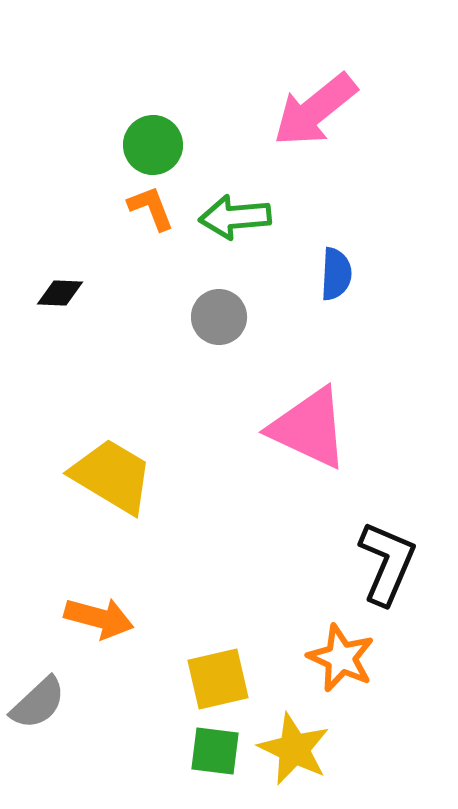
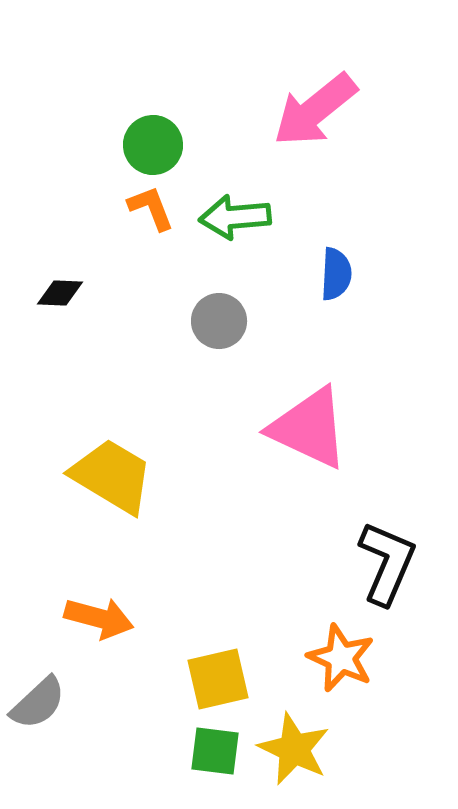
gray circle: moved 4 px down
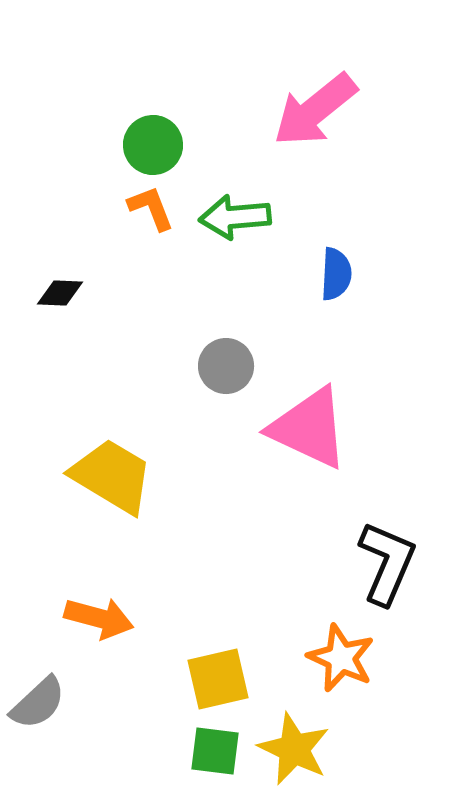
gray circle: moved 7 px right, 45 px down
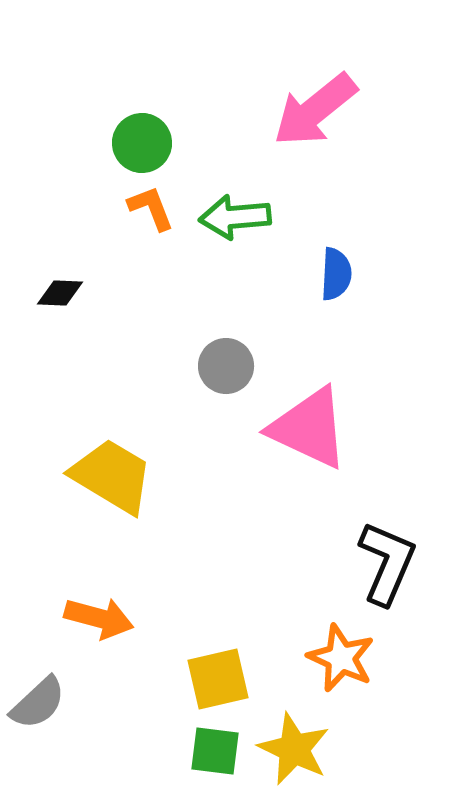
green circle: moved 11 px left, 2 px up
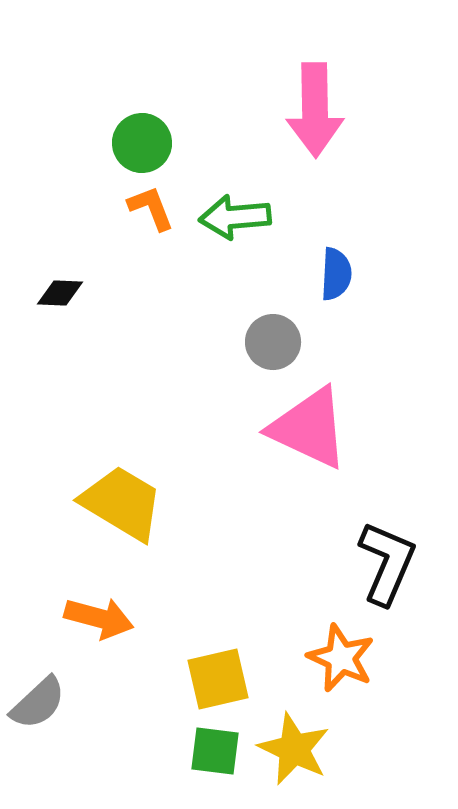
pink arrow: rotated 52 degrees counterclockwise
gray circle: moved 47 px right, 24 px up
yellow trapezoid: moved 10 px right, 27 px down
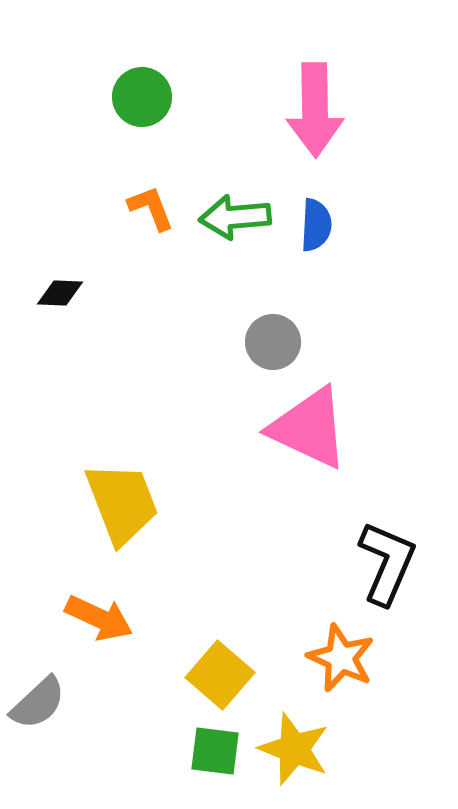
green circle: moved 46 px up
blue semicircle: moved 20 px left, 49 px up
yellow trapezoid: rotated 38 degrees clockwise
orange arrow: rotated 10 degrees clockwise
yellow square: moved 2 px right, 4 px up; rotated 36 degrees counterclockwise
yellow star: rotated 4 degrees counterclockwise
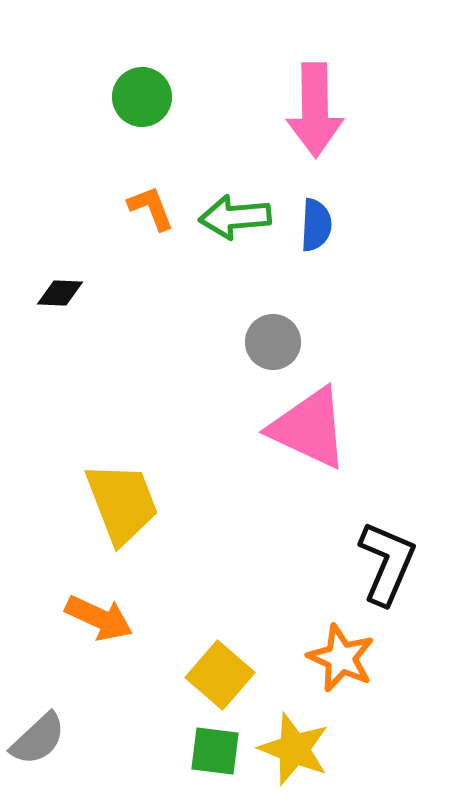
gray semicircle: moved 36 px down
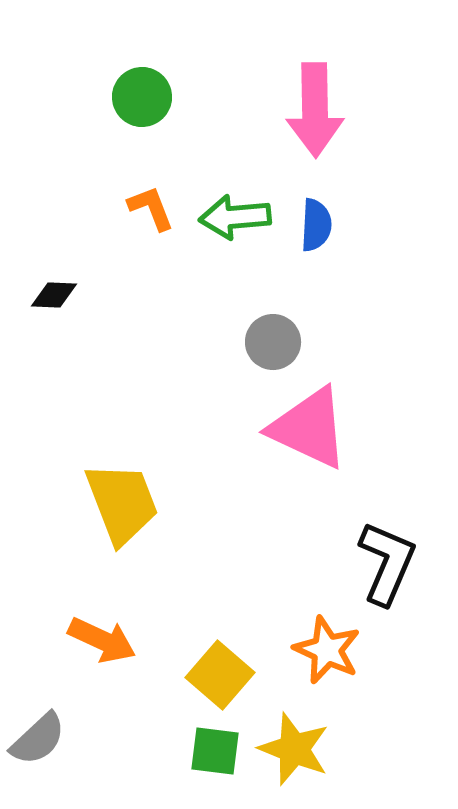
black diamond: moved 6 px left, 2 px down
orange arrow: moved 3 px right, 22 px down
orange star: moved 14 px left, 8 px up
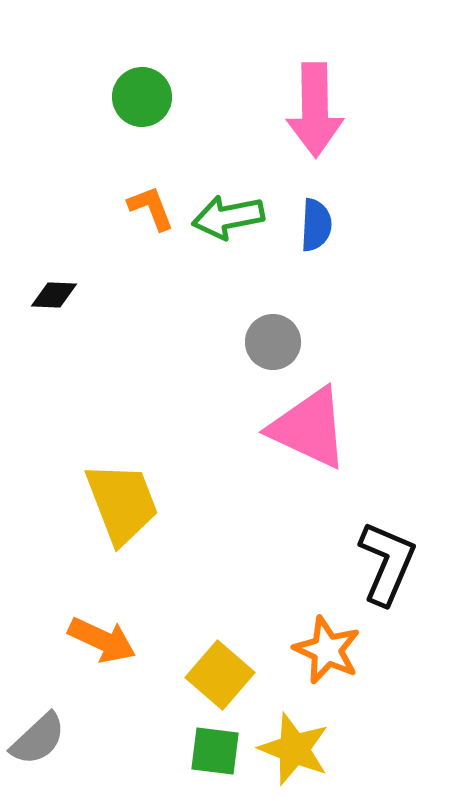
green arrow: moved 7 px left; rotated 6 degrees counterclockwise
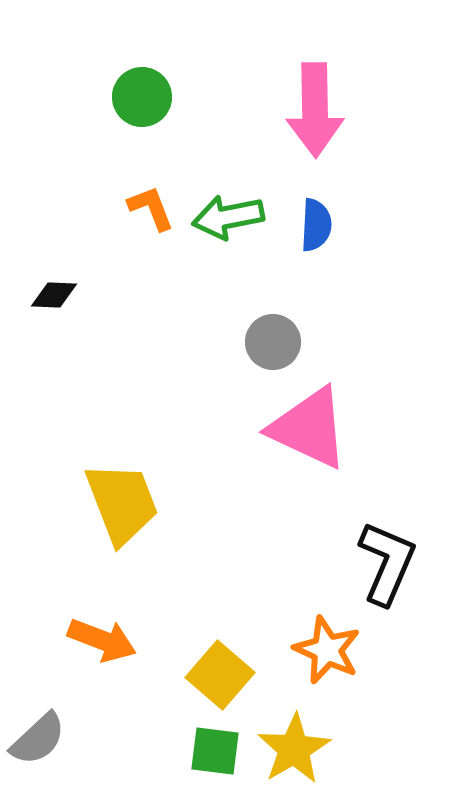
orange arrow: rotated 4 degrees counterclockwise
yellow star: rotated 20 degrees clockwise
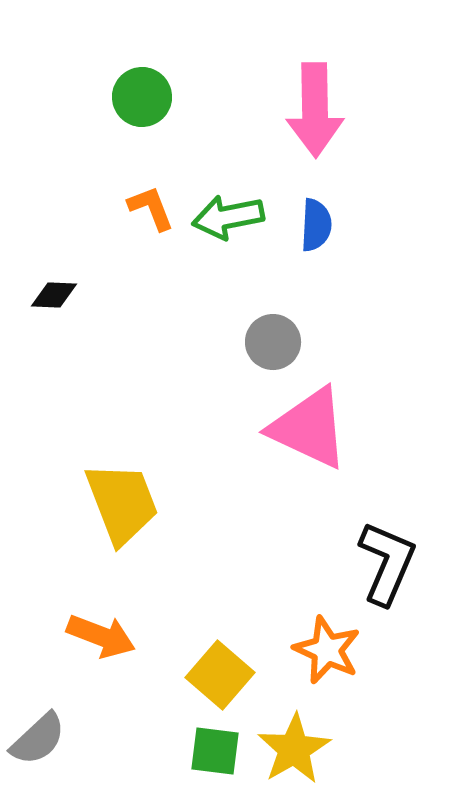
orange arrow: moved 1 px left, 4 px up
